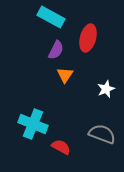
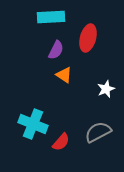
cyan rectangle: rotated 32 degrees counterclockwise
orange triangle: moved 1 px left; rotated 30 degrees counterclockwise
gray semicircle: moved 4 px left, 2 px up; rotated 48 degrees counterclockwise
red semicircle: moved 5 px up; rotated 102 degrees clockwise
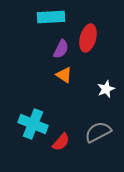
purple semicircle: moved 5 px right, 1 px up
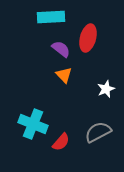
purple semicircle: rotated 78 degrees counterclockwise
orange triangle: rotated 12 degrees clockwise
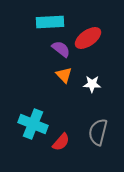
cyan rectangle: moved 1 px left, 5 px down
red ellipse: rotated 40 degrees clockwise
white star: moved 14 px left, 5 px up; rotated 24 degrees clockwise
gray semicircle: rotated 48 degrees counterclockwise
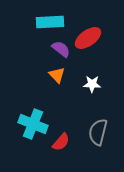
orange triangle: moved 7 px left
